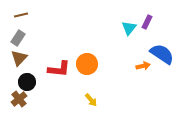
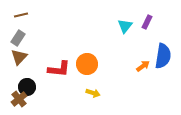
cyan triangle: moved 4 px left, 2 px up
blue semicircle: moved 1 px right, 2 px down; rotated 65 degrees clockwise
brown triangle: moved 1 px up
orange arrow: rotated 24 degrees counterclockwise
black circle: moved 5 px down
yellow arrow: moved 2 px right, 7 px up; rotated 32 degrees counterclockwise
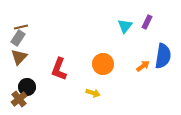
brown line: moved 12 px down
orange circle: moved 16 px right
red L-shape: rotated 105 degrees clockwise
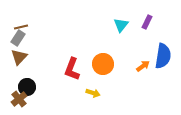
cyan triangle: moved 4 px left, 1 px up
red L-shape: moved 13 px right
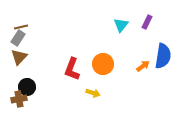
brown cross: rotated 28 degrees clockwise
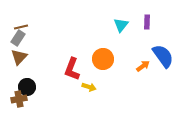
purple rectangle: rotated 24 degrees counterclockwise
blue semicircle: rotated 45 degrees counterclockwise
orange circle: moved 5 px up
yellow arrow: moved 4 px left, 6 px up
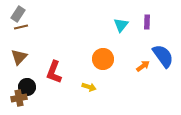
gray rectangle: moved 24 px up
red L-shape: moved 18 px left, 3 px down
brown cross: moved 1 px up
